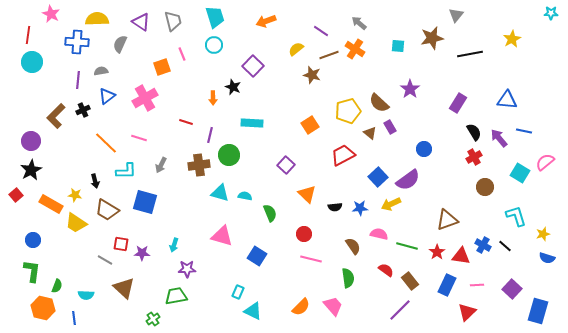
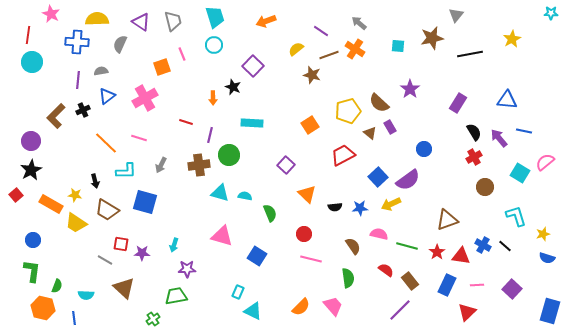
blue rectangle at (538, 311): moved 12 px right
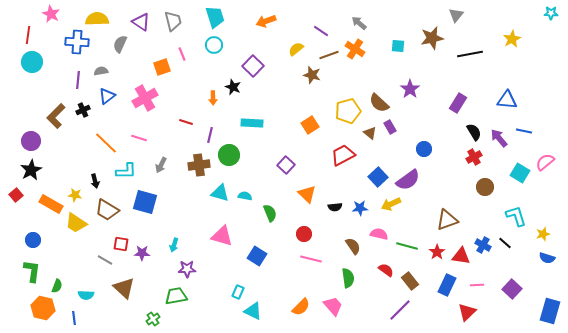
black line at (505, 246): moved 3 px up
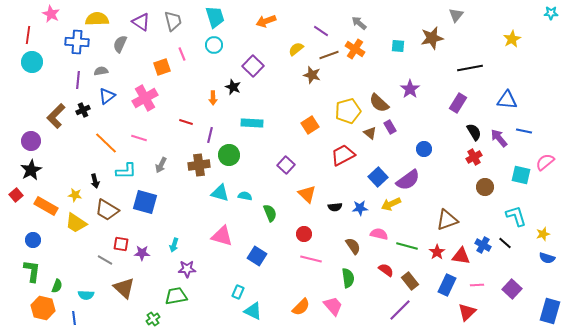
black line at (470, 54): moved 14 px down
cyan square at (520, 173): moved 1 px right, 2 px down; rotated 18 degrees counterclockwise
orange rectangle at (51, 204): moved 5 px left, 2 px down
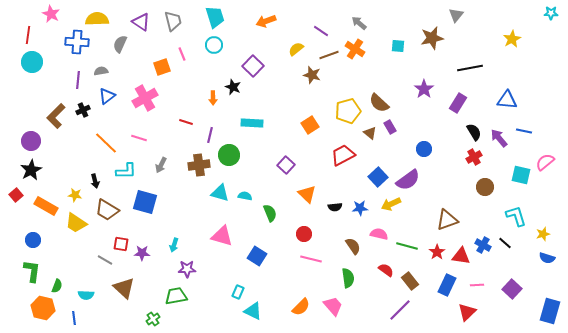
purple star at (410, 89): moved 14 px right
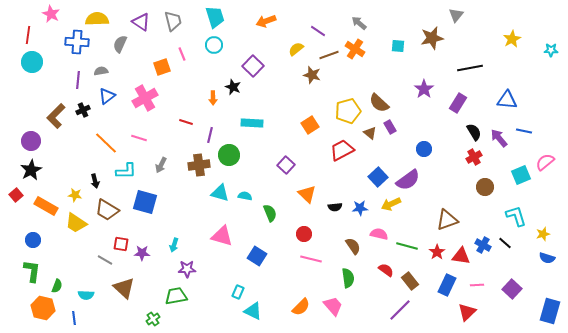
cyan star at (551, 13): moved 37 px down
purple line at (321, 31): moved 3 px left
red trapezoid at (343, 155): moved 1 px left, 5 px up
cyan square at (521, 175): rotated 36 degrees counterclockwise
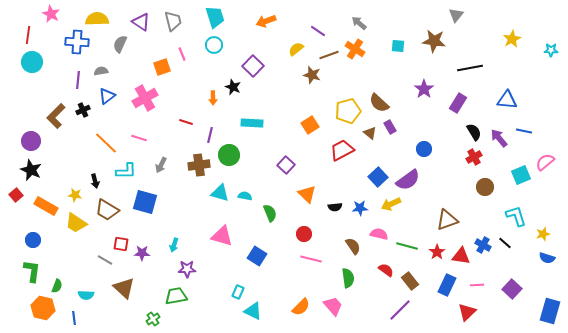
brown star at (432, 38): moved 2 px right, 3 px down; rotated 20 degrees clockwise
black star at (31, 170): rotated 20 degrees counterclockwise
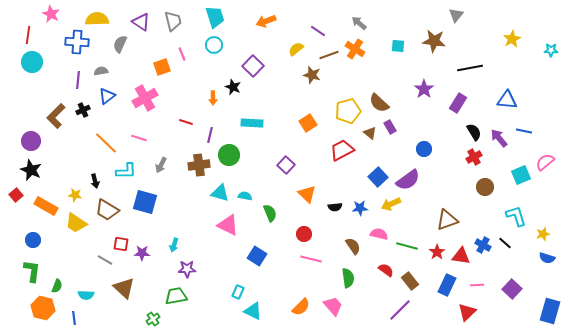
orange square at (310, 125): moved 2 px left, 2 px up
pink triangle at (222, 236): moved 6 px right, 11 px up; rotated 10 degrees clockwise
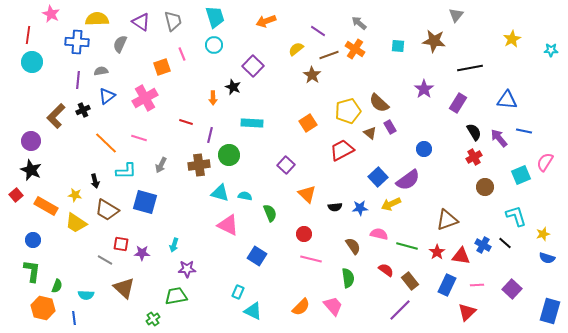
brown star at (312, 75): rotated 18 degrees clockwise
pink semicircle at (545, 162): rotated 18 degrees counterclockwise
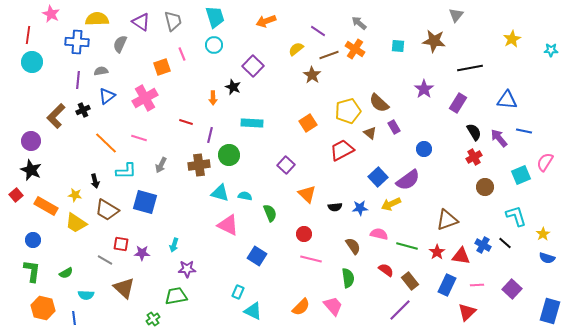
purple rectangle at (390, 127): moved 4 px right
yellow star at (543, 234): rotated 16 degrees counterclockwise
green semicircle at (57, 286): moved 9 px right, 13 px up; rotated 40 degrees clockwise
